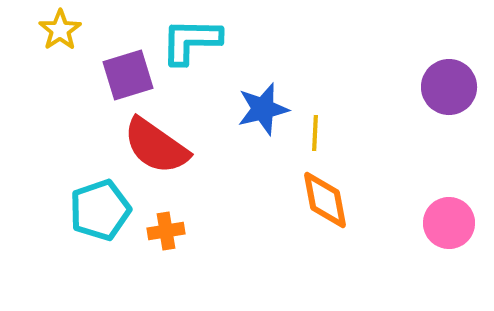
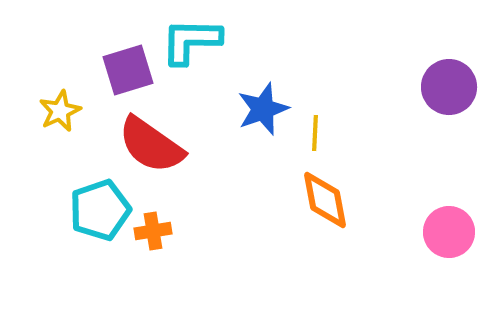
yellow star: moved 81 px down; rotated 9 degrees clockwise
purple square: moved 5 px up
blue star: rotated 6 degrees counterclockwise
red semicircle: moved 5 px left, 1 px up
pink circle: moved 9 px down
orange cross: moved 13 px left
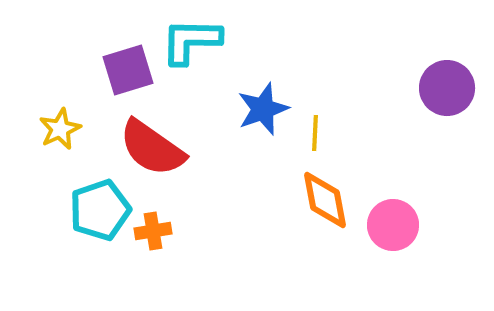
purple circle: moved 2 px left, 1 px down
yellow star: moved 18 px down
red semicircle: moved 1 px right, 3 px down
pink circle: moved 56 px left, 7 px up
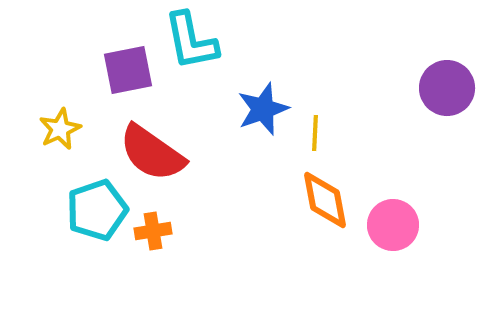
cyan L-shape: rotated 102 degrees counterclockwise
purple square: rotated 6 degrees clockwise
red semicircle: moved 5 px down
cyan pentagon: moved 3 px left
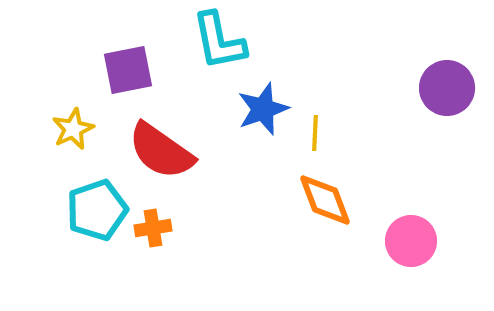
cyan L-shape: moved 28 px right
yellow star: moved 13 px right
red semicircle: moved 9 px right, 2 px up
orange diamond: rotated 10 degrees counterclockwise
pink circle: moved 18 px right, 16 px down
orange cross: moved 3 px up
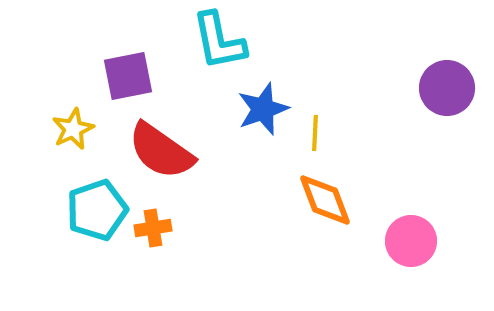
purple square: moved 6 px down
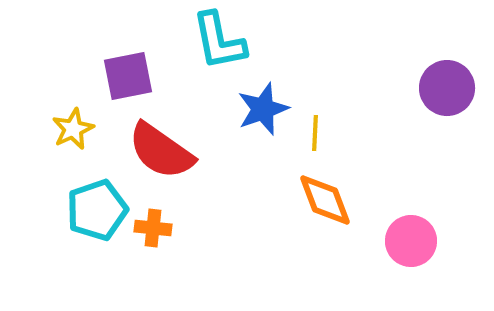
orange cross: rotated 15 degrees clockwise
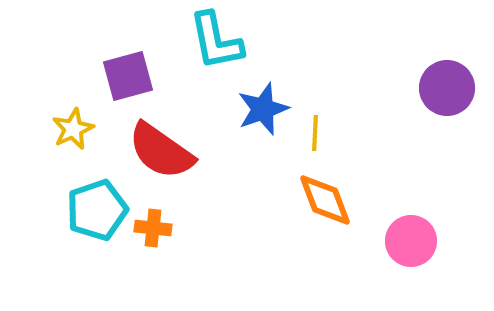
cyan L-shape: moved 3 px left
purple square: rotated 4 degrees counterclockwise
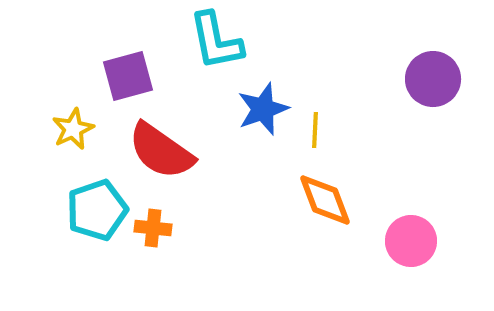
purple circle: moved 14 px left, 9 px up
yellow line: moved 3 px up
